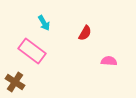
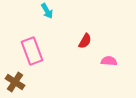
cyan arrow: moved 3 px right, 12 px up
red semicircle: moved 8 px down
pink rectangle: rotated 32 degrees clockwise
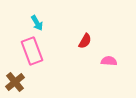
cyan arrow: moved 10 px left, 12 px down
brown cross: rotated 18 degrees clockwise
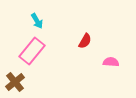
cyan arrow: moved 2 px up
pink rectangle: rotated 60 degrees clockwise
pink semicircle: moved 2 px right, 1 px down
